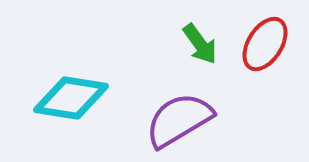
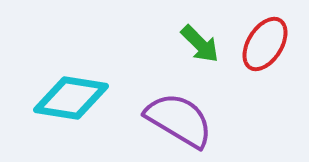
green arrow: rotated 9 degrees counterclockwise
purple semicircle: rotated 62 degrees clockwise
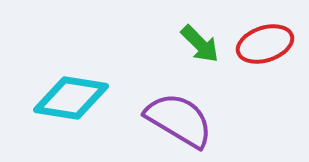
red ellipse: rotated 40 degrees clockwise
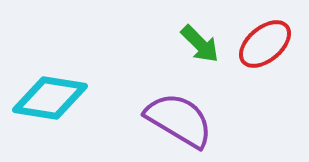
red ellipse: rotated 22 degrees counterclockwise
cyan diamond: moved 21 px left
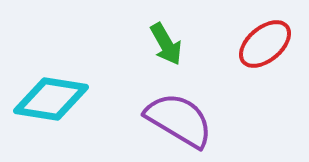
green arrow: moved 34 px left; rotated 15 degrees clockwise
cyan diamond: moved 1 px right, 1 px down
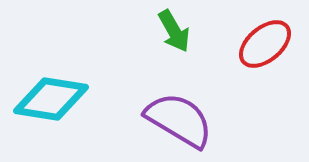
green arrow: moved 8 px right, 13 px up
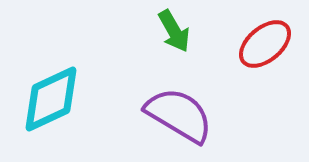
cyan diamond: rotated 34 degrees counterclockwise
purple semicircle: moved 5 px up
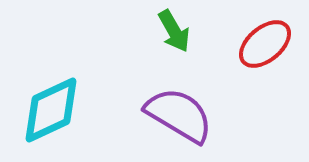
cyan diamond: moved 11 px down
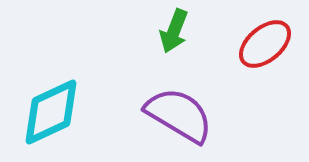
green arrow: rotated 51 degrees clockwise
cyan diamond: moved 2 px down
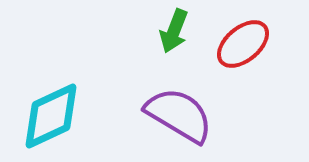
red ellipse: moved 22 px left
cyan diamond: moved 4 px down
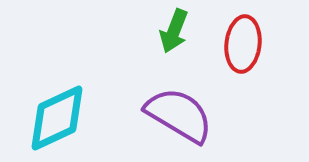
red ellipse: rotated 44 degrees counterclockwise
cyan diamond: moved 6 px right, 2 px down
